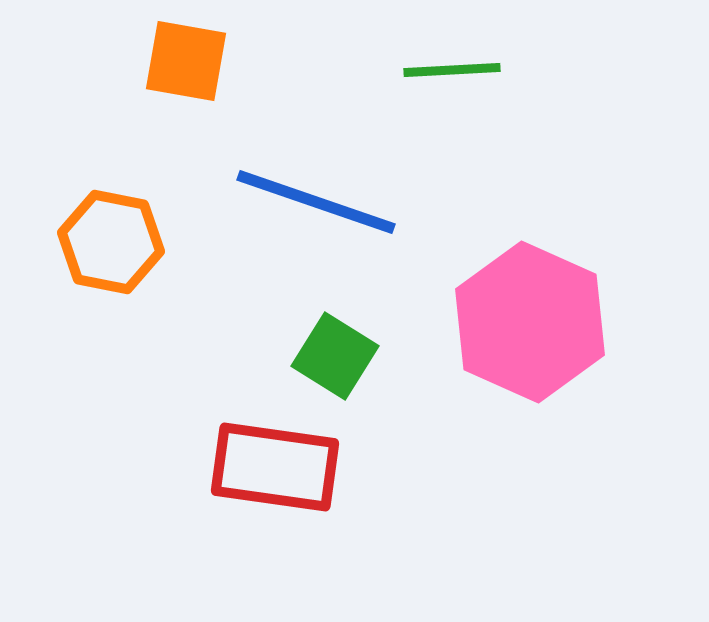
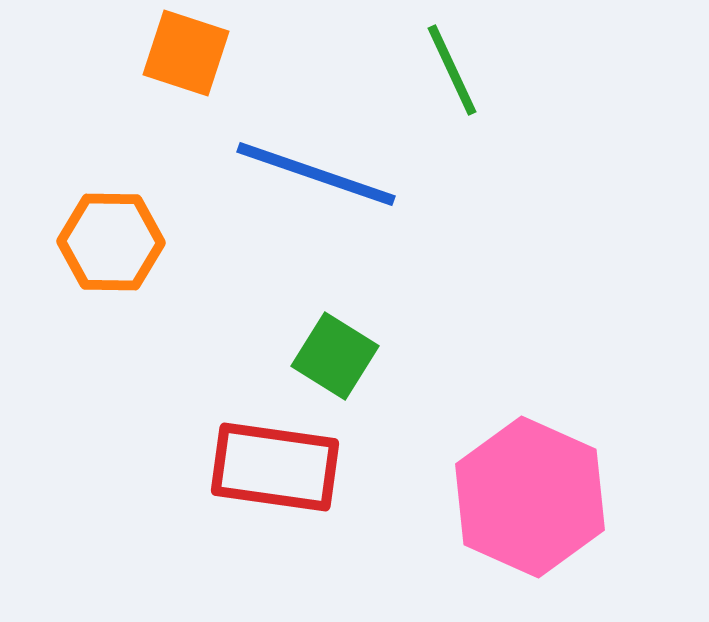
orange square: moved 8 px up; rotated 8 degrees clockwise
green line: rotated 68 degrees clockwise
blue line: moved 28 px up
orange hexagon: rotated 10 degrees counterclockwise
pink hexagon: moved 175 px down
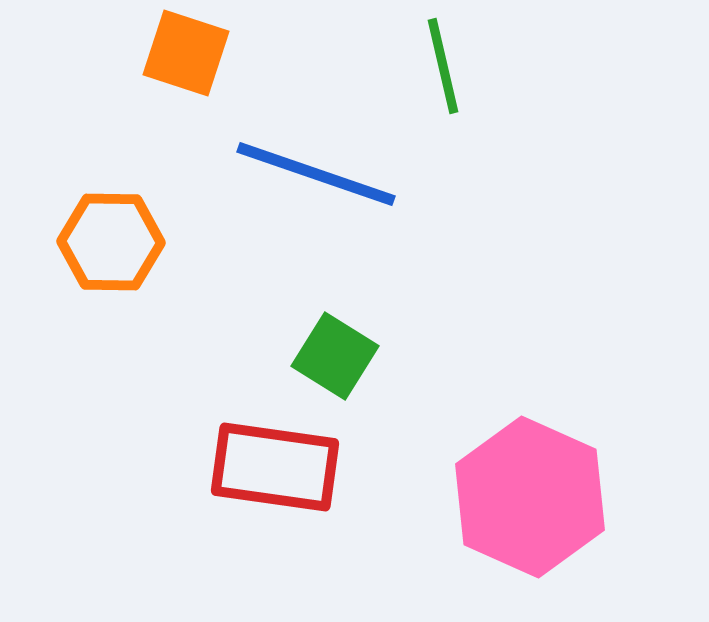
green line: moved 9 px left, 4 px up; rotated 12 degrees clockwise
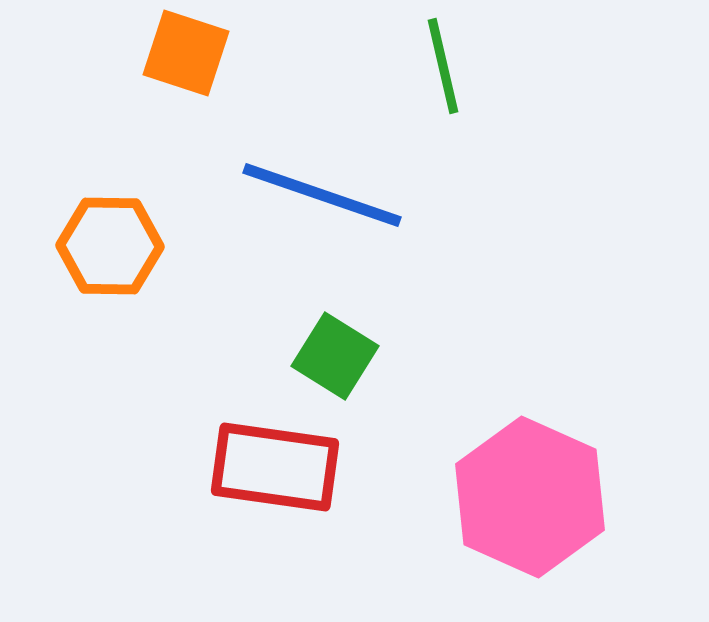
blue line: moved 6 px right, 21 px down
orange hexagon: moved 1 px left, 4 px down
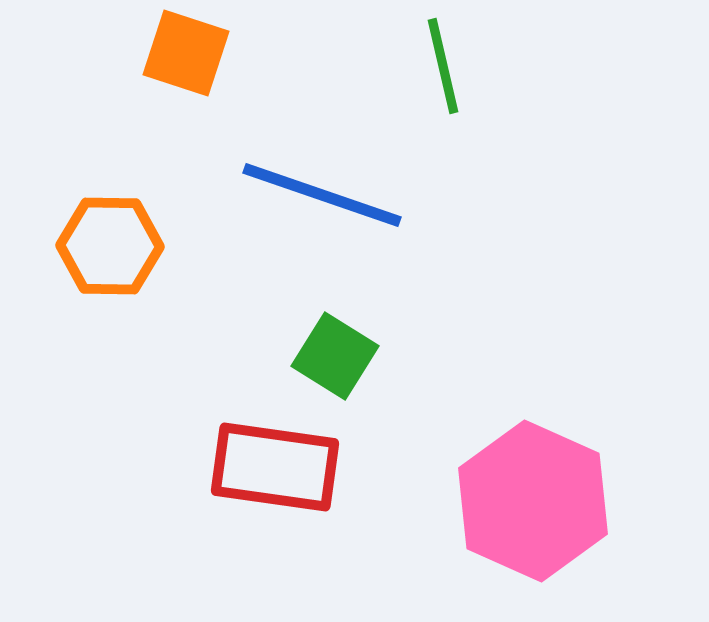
pink hexagon: moved 3 px right, 4 px down
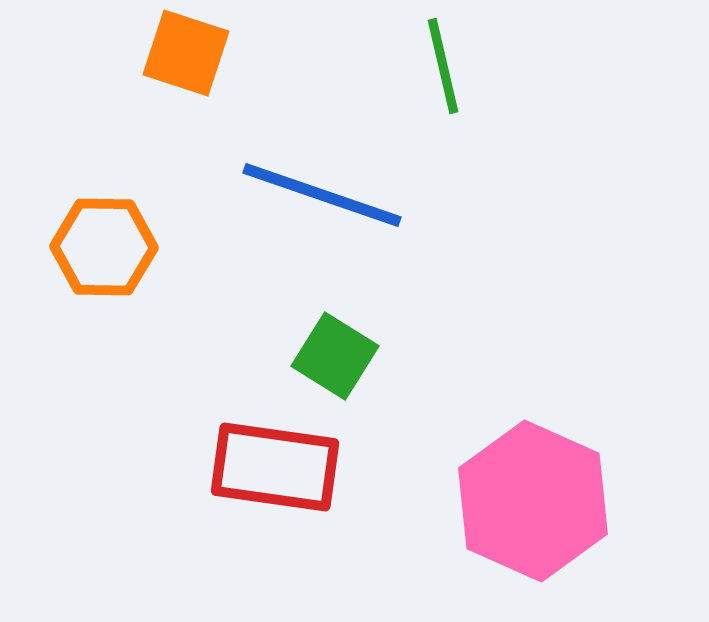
orange hexagon: moved 6 px left, 1 px down
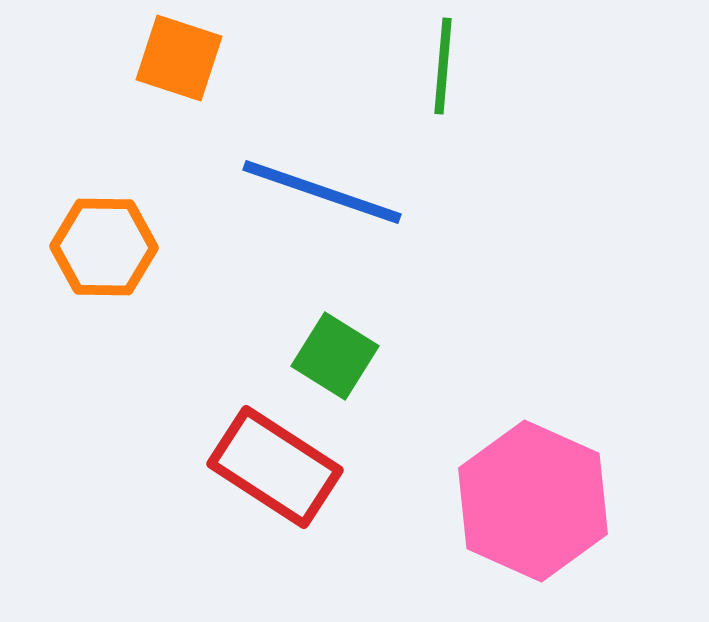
orange square: moved 7 px left, 5 px down
green line: rotated 18 degrees clockwise
blue line: moved 3 px up
red rectangle: rotated 25 degrees clockwise
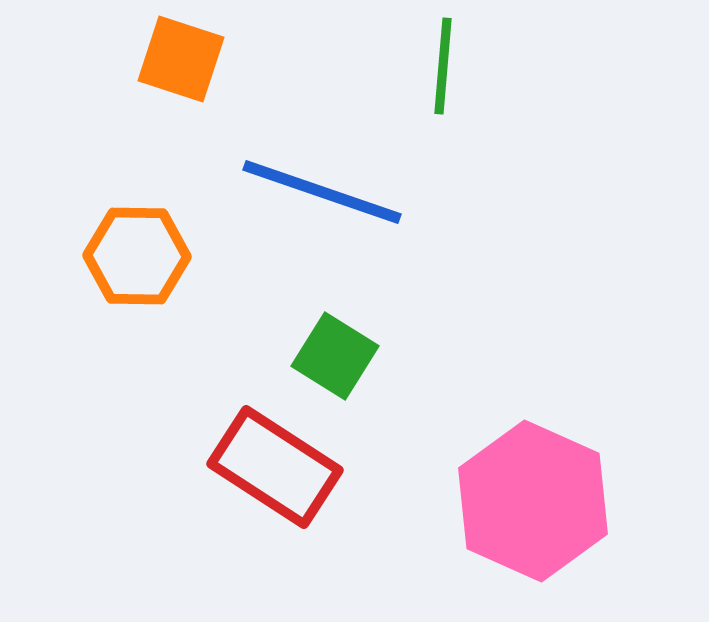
orange square: moved 2 px right, 1 px down
orange hexagon: moved 33 px right, 9 px down
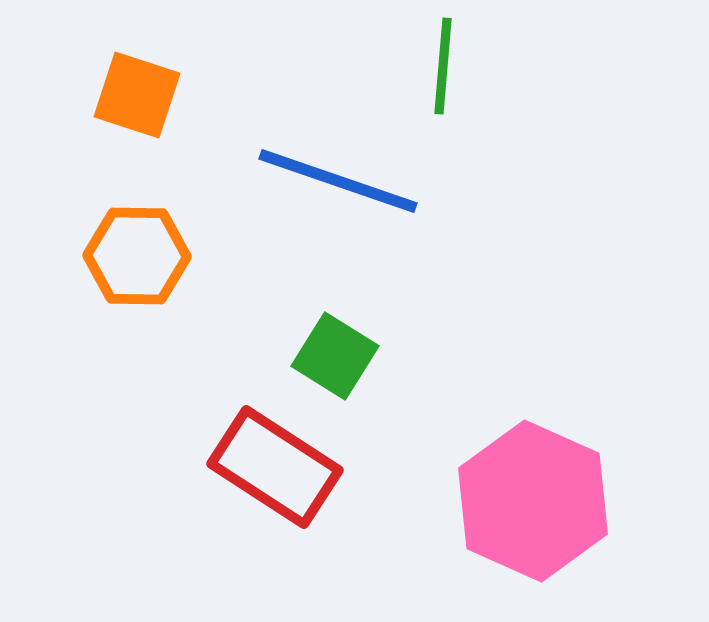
orange square: moved 44 px left, 36 px down
blue line: moved 16 px right, 11 px up
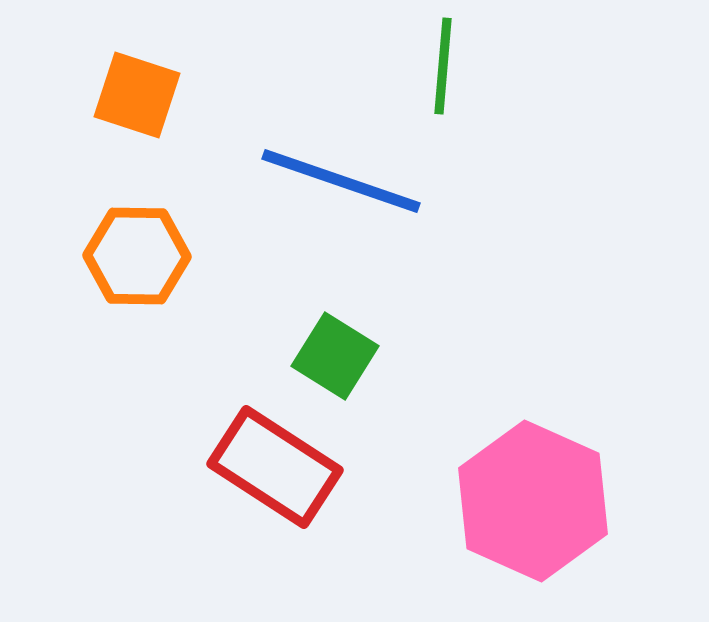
blue line: moved 3 px right
